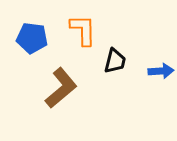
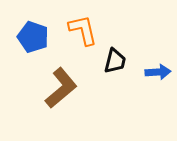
orange L-shape: rotated 12 degrees counterclockwise
blue pentagon: moved 1 px right, 1 px up; rotated 12 degrees clockwise
blue arrow: moved 3 px left, 1 px down
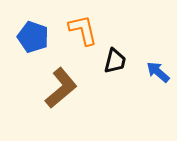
blue arrow: rotated 135 degrees counterclockwise
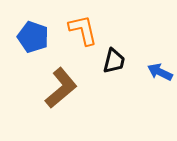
black trapezoid: moved 1 px left
blue arrow: moved 2 px right; rotated 15 degrees counterclockwise
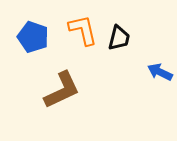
black trapezoid: moved 5 px right, 23 px up
brown L-shape: moved 1 px right, 2 px down; rotated 15 degrees clockwise
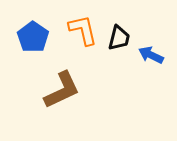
blue pentagon: rotated 16 degrees clockwise
blue arrow: moved 9 px left, 17 px up
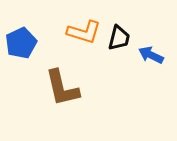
orange L-shape: moved 1 px right, 2 px down; rotated 120 degrees clockwise
blue pentagon: moved 12 px left, 6 px down; rotated 12 degrees clockwise
brown L-shape: moved 2 px up; rotated 102 degrees clockwise
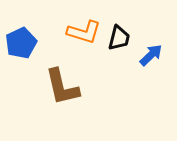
blue arrow: rotated 110 degrees clockwise
brown L-shape: moved 1 px up
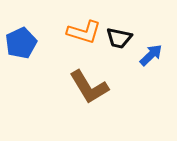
black trapezoid: rotated 88 degrees clockwise
brown L-shape: moved 27 px right; rotated 18 degrees counterclockwise
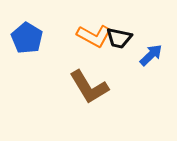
orange L-shape: moved 10 px right, 4 px down; rotated 12 degrees clockwise
blue pentagon: moved 6 px right, 5 px up; rotated 16 degrees counterclockwise
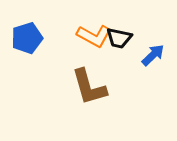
blue pentagon: rotated 24 degrees clockwise
blue arrow: moved 2 px right
brown L-shape: rotated 15 degrees clockwise
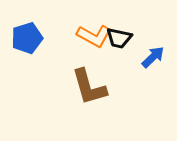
blue arrow: moved 2 px down
